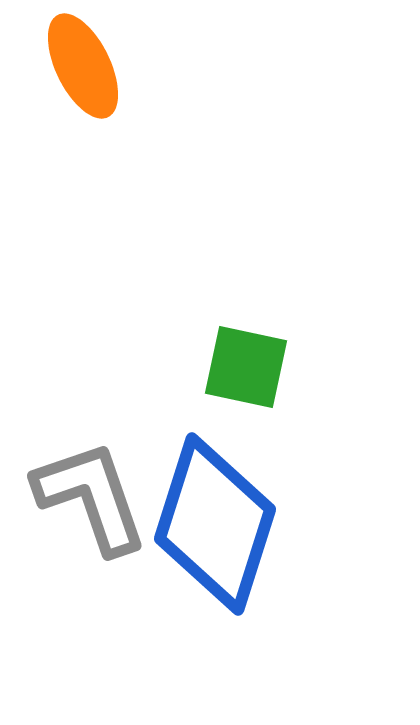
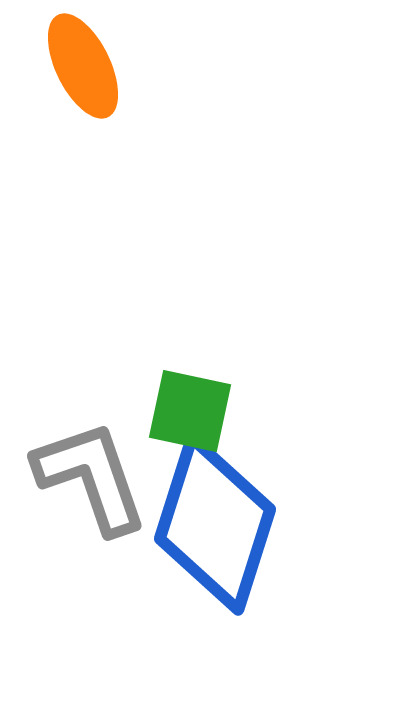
green square: moved 56 px left, 44 px down
gray L-shape: moved 20 px up
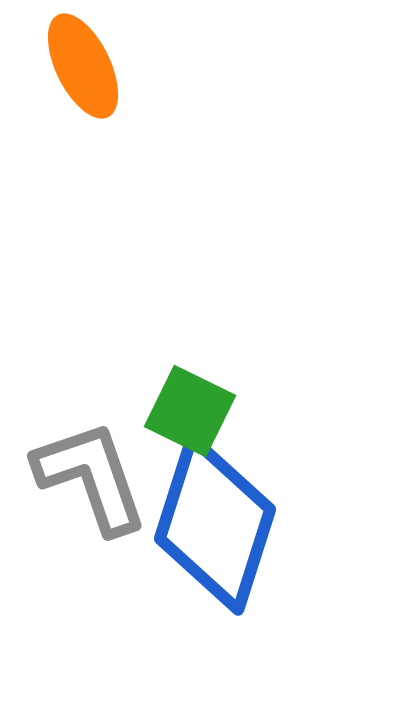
green square: rotated 14 degrees clockwise
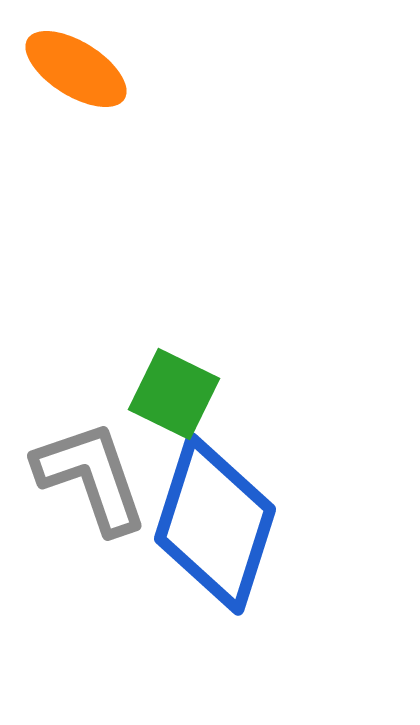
orange ellipse: moved 7 px left, 3 px down; rotated 32 degrees counterclockwise
green square: moved 16 px left, 17 px up
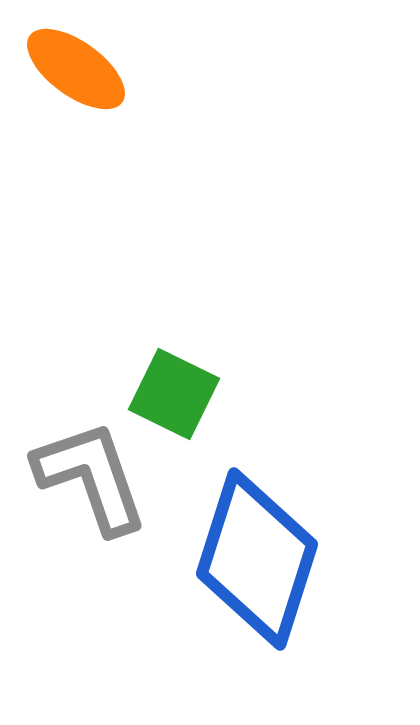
orange ellipse: rotated 4 degrees clockwise
blue diamond: moved 42 px right, 35 px down
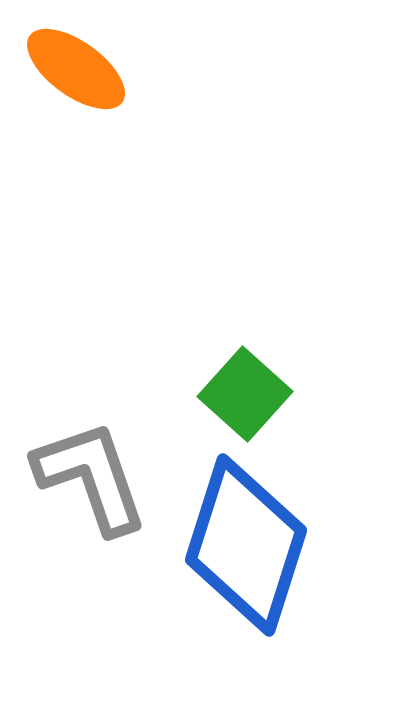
green square: moved 71 px right; rotated 16 degrees clockwise
blue diamond: moved 11 px left, 14 px up
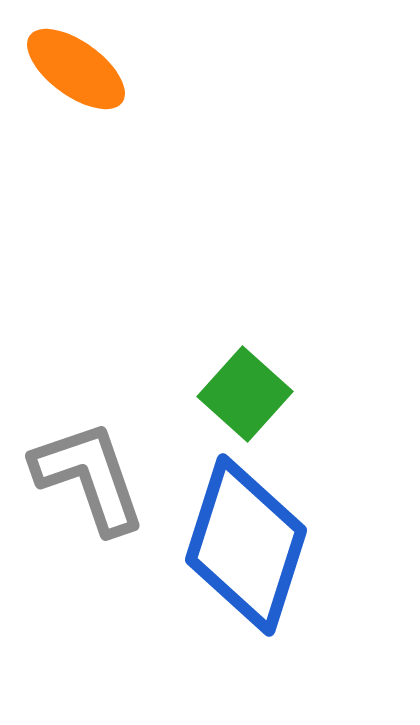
gray L-shape: moved 2 px left
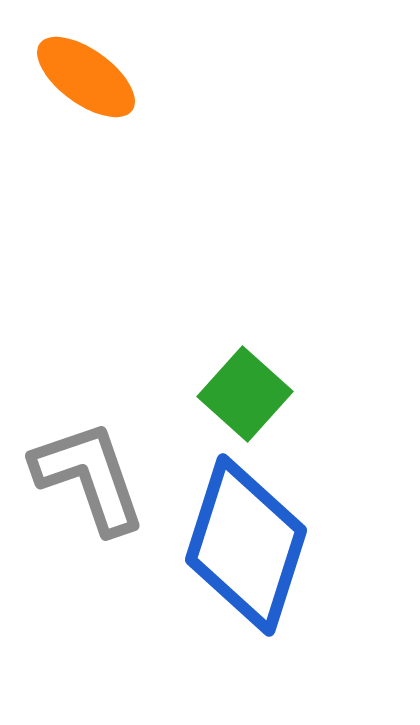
orange ellipse: moved 10 px right, 8 px down
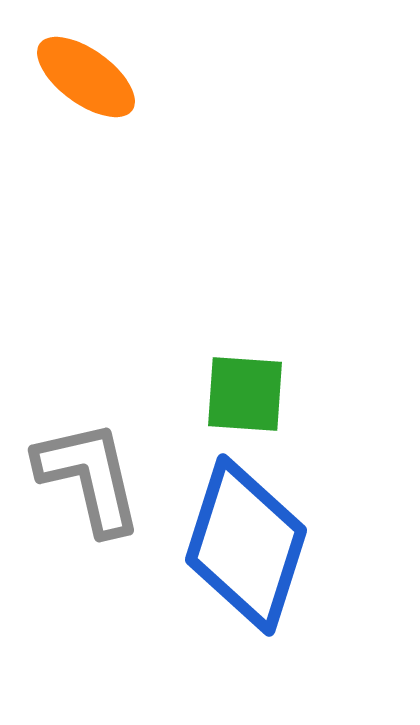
green square: rotated 38 degrees counterclockwise
gray L-shape: rotated 6 degrees clockwise
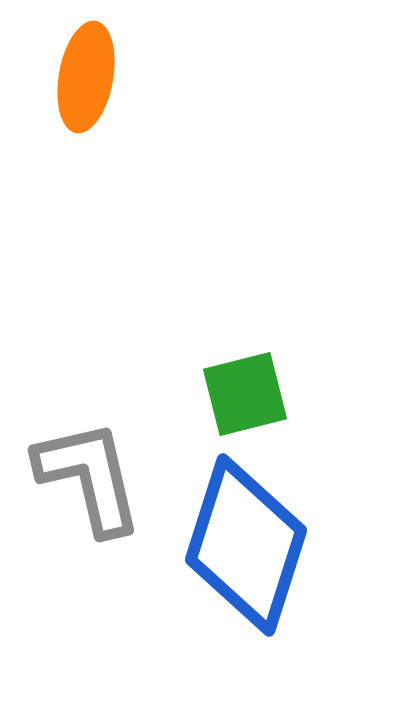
orange ellipse: rotated 64 degrees clockwise
green square: rotated 18 degrees counterclockwise
